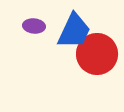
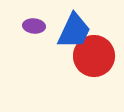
red circle: moved 3 px left, 2 px down
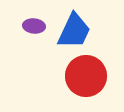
red circle: moved 8 px left, 20 px down
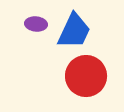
purple ellipse: moved 2 px right, 2 px up
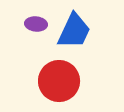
red circle: moved 27 px left, 5 px down
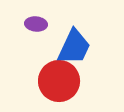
blue trapezoid: moved 16 px down
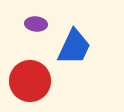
red circle: moved 29 px left
